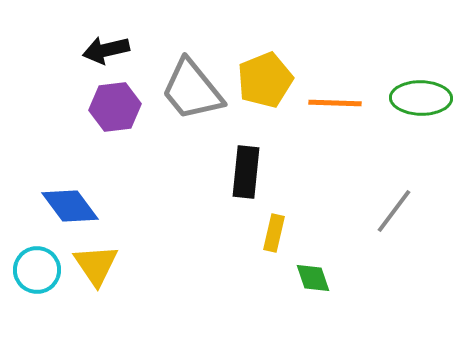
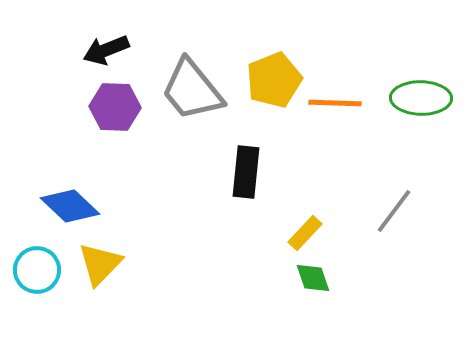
black arrow: rotated 9 degrees counterclockwise
yellow pentagon: moved 9 px right
purple hexagon: rotated 9 degrees clockwise
blue diamond: rotated 10 degrees counterclockwise
yellow rectangle: moved 31 px right; rotated 30 degrees clockwise
yellow triangle: moved 4 px right, 1 px up; rotated 18 degrees clockwise
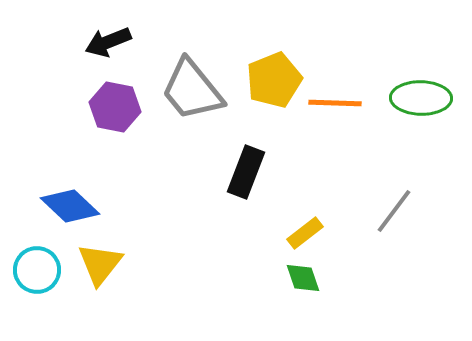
black arrow: moved 2 px right, 8 px up
purple hexagon: rotated 9 degrees clockwise
black rectangle: rotated 15 degrees clockwise
yellow rectangle: rotated 9 degrees clockwise
yellow triangle: rotated 6 degrees counterclockwise
green diamond: moved 10 px left
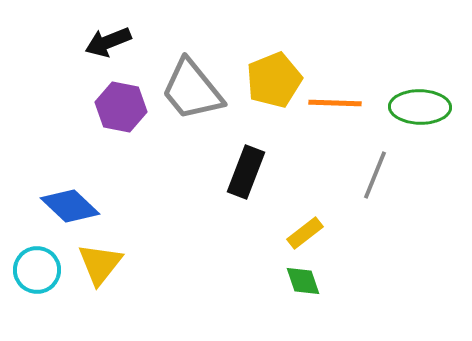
green ellipse: moved 1 px left, 9 px down
purple hexagon: moved 6 px right
gray line: moved 19 px left, 36 px up; rotated 15 degrees counterclockwise
green diamond: moved 3 px down
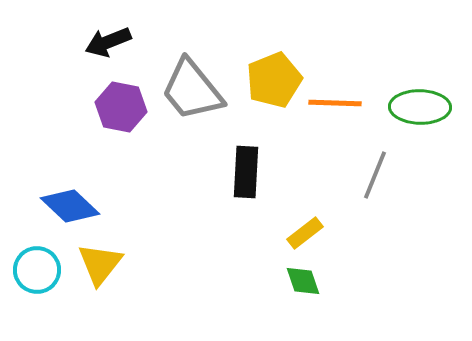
black rectangle: rotated 18 degrees counterclockwise
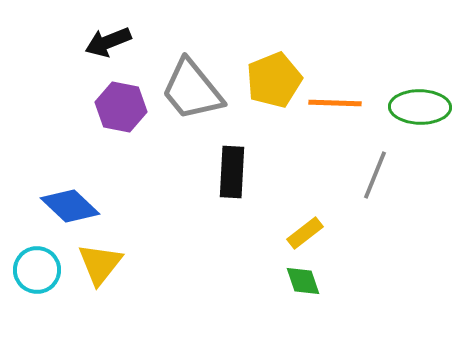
black rectangle: moved 14 px left
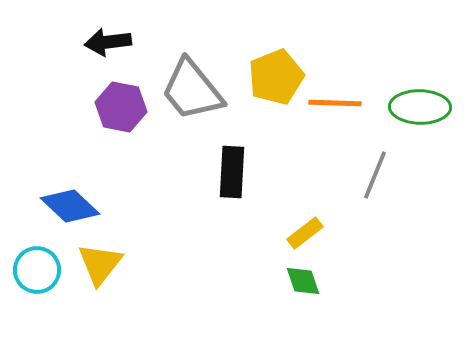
black arrow: rotated 15 degrees clockwise
yellow pentagon: moved 2 px right, 3 px up
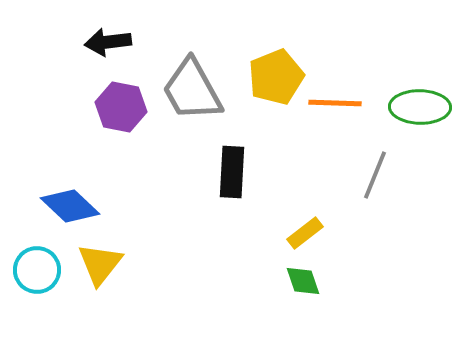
gray trapezoid: rotated 10 degrees clockwise
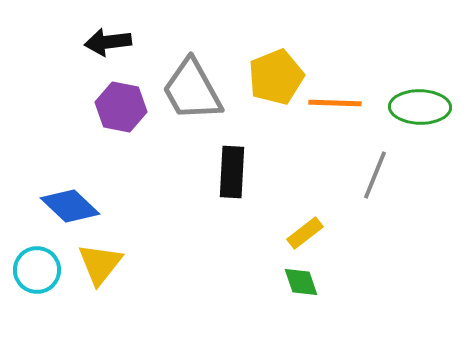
green diamond: moved 2 px left, 1 px down
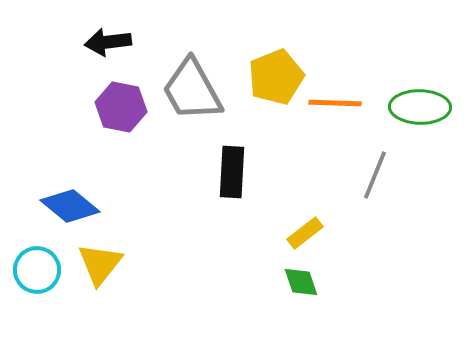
blue diamond: rotated 4 degrees counterclockwise
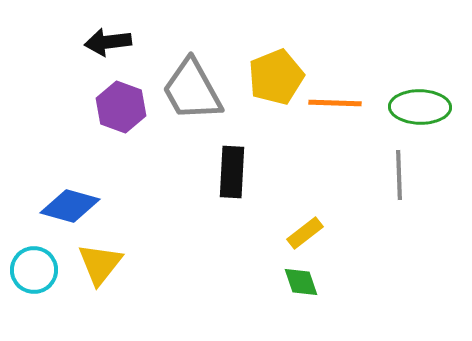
purple hexagon: rotated 9 degrees clockwise
gray line: moved 24 px right; rotated 24 degrees counterclockwise
blue diamond: rotated 24 degrees counterclockwise
cyan circle: moved 3 px left
